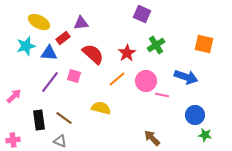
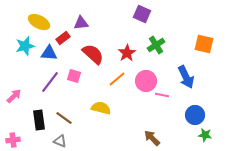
cyan star: moved 1 px left
blue arrow: rotated 45 degrees clockwise
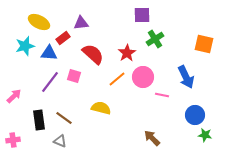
purple square: moved 1 px down; rotated 24 degrees counterclockwise
green cross: moved 1 px left, 6 px up
pink circle: moved 3 px left, 4 px up
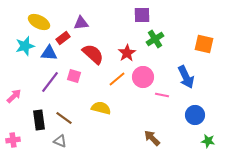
green star: moved 3 px right, 6 px down
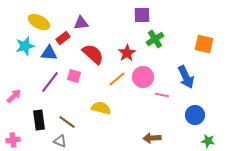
brown line: moved 3 px right, 4 px down
brown arrow: rotated 48 degrees counterclockwise
